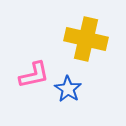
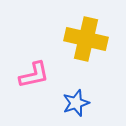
blue star: moved 8 px right, 14 px down; rotated 20 degrees clockwise
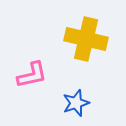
pink L-shape: moved 2 px left
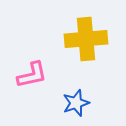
yellow cross: rotated 18 degrees counterclockwise
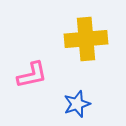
blue star: moved 1 px right, 1 px down
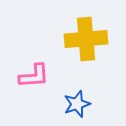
pink L-shape: moved 2 px right, 1 px down; rotated 8 degrees clockwise
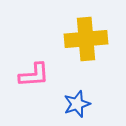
pink L-shape: moved 1 px up
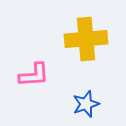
blue star: moved 9 px right
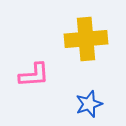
blue star: moved 3 px right
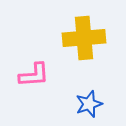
yellow cross: moved 2 px left, 1 px up
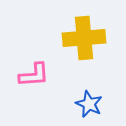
blue star: rotated 28 degrees counterclockwise
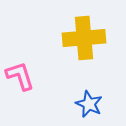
pink L-shape: moved 14 px left, 1 px down; rotated 104 degrees counterclockwise
